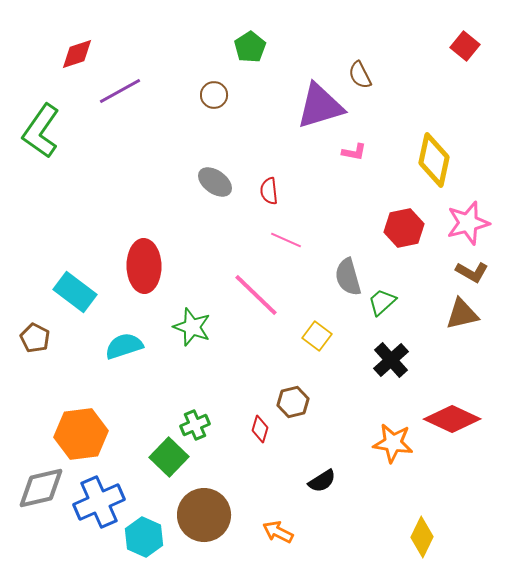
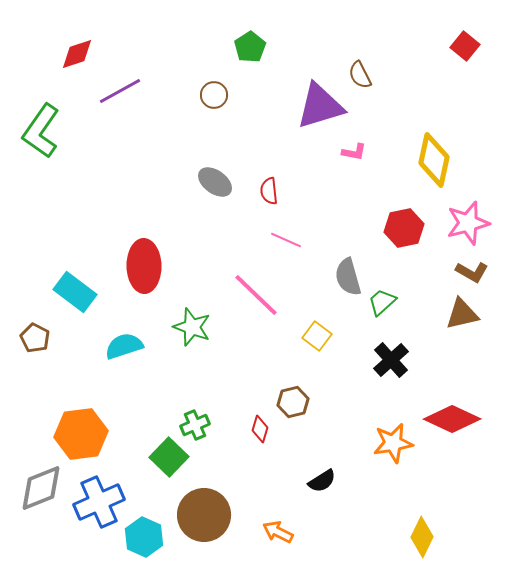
orange star at (393, 443): rotated 18 degrees counterclockwise
gray diamond at (41, 488): rotated 9 degrees counterclockwise
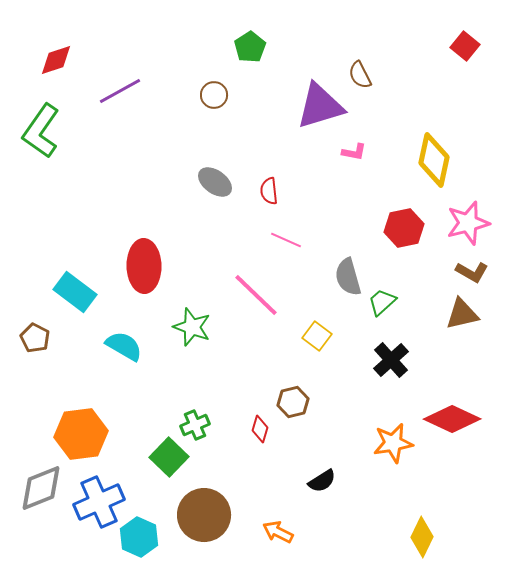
red diamond at (77, 54): moved 21 px left, 6 px down
cyan semicircle at (124, 346): rotated 48 degrees clockwise
cyan hexagon at (144, 537): moved 5 px left
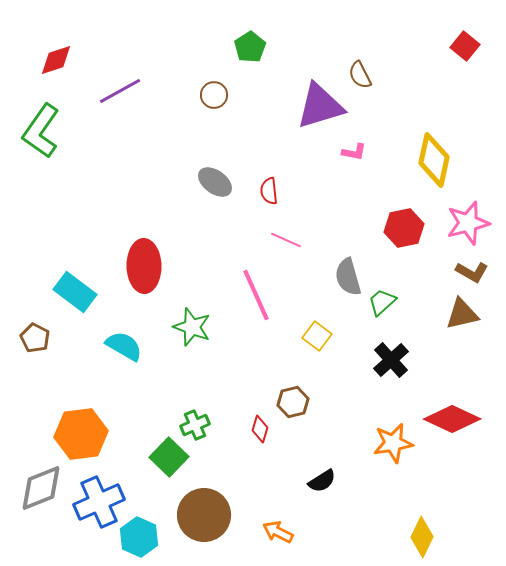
pink line at (256, 295): rotated 22 degrees clockwise
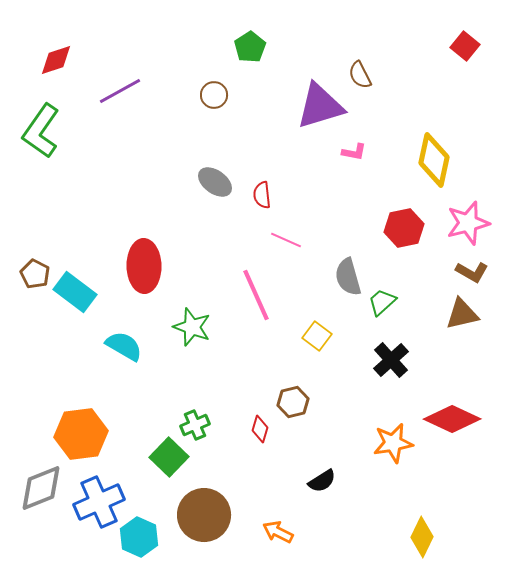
red semicircle at (269, 191): moved 7 px left, 4 px down
brown pentagon at (35, 338): moved 64 px up
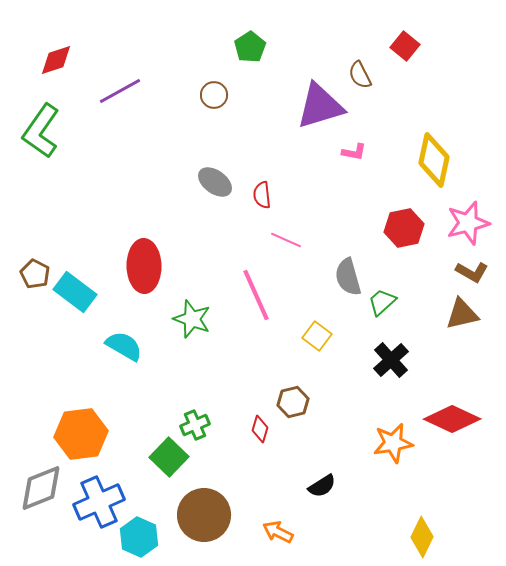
red square at (465, 46): moved 60 px left
green star at (192, 327): moved 8 px up
black semicircle at (322, 481): moved 5 px down
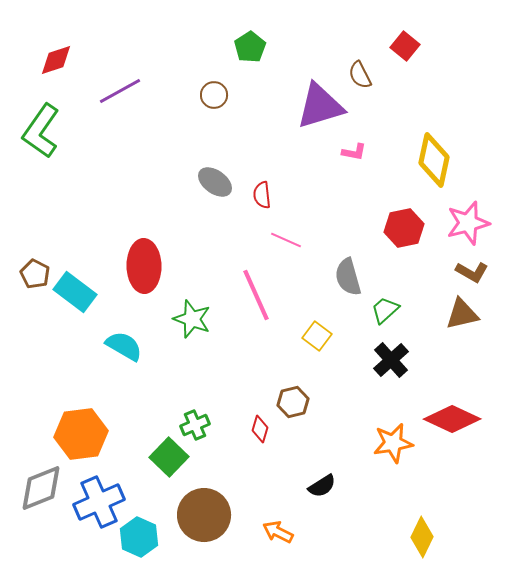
green trapezoid at (382, 302): moved 3 px right, 8 px down
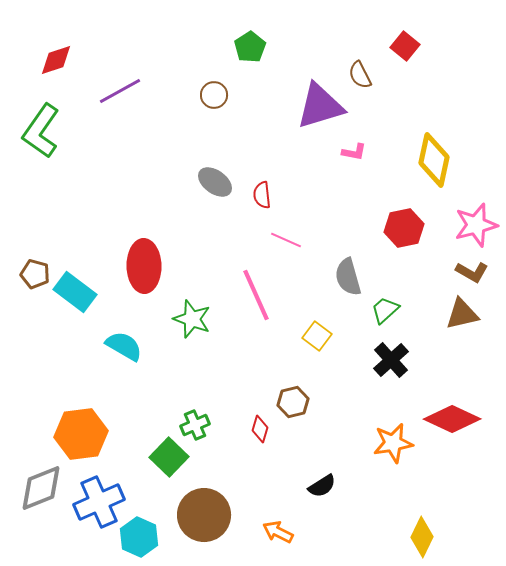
pink star at (468, 223): moved 8 px right, 2 px down
brown pentagon at (35, 274): rotated 12 degrees counterclockwise
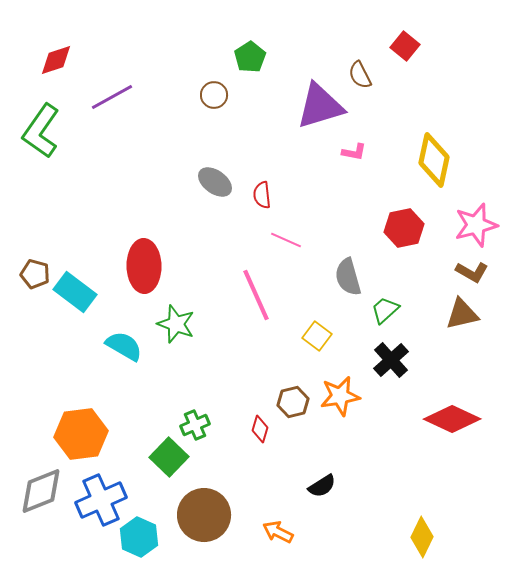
green pentagon at (250, 47): moved 10 px down
purple line at (120, 91): moved 8 px left, 6 px down
green star at (192, 319): moved 16 px left, 5 px down
orange star at (393, 443): moved 53 px left, 47 px up
gray diamond at (41, 488): moved 3 px down
blue cross at (99, 502): moved 2 px right, 2 px up
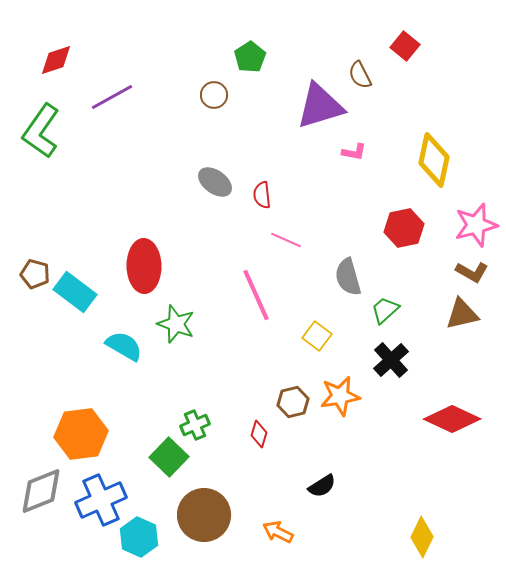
red diamond at (260, 429): moved 1 px left, 5 px down
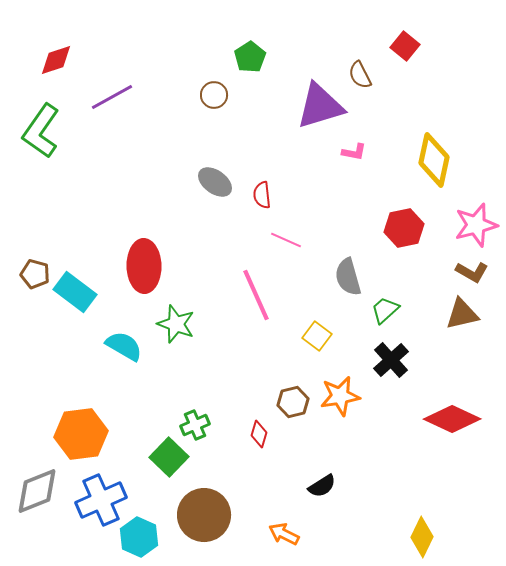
gray diamond at (41, 491): moved 4 px left
orange arrow at (278, 532): moved 6 px right, 2 px down
